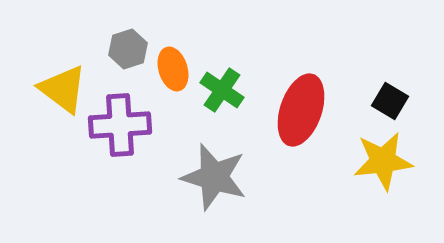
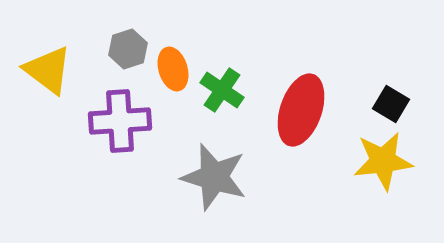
yellow triangle: moved 15 px left, 19 px up
black square: moved 1 px right, 3 px down
purple cross: moved 4 px up
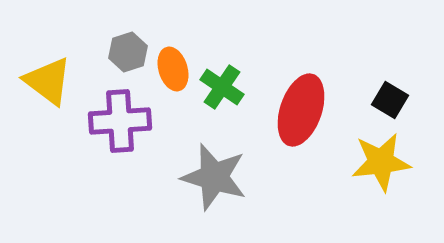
gray hexagon: moved 3 px down
yellow triangle: moved 11 px down
green cross: moved 3 px up
black square: moved 1 px left, 4 px up
yellow star: moved 2 px left, 1 px down
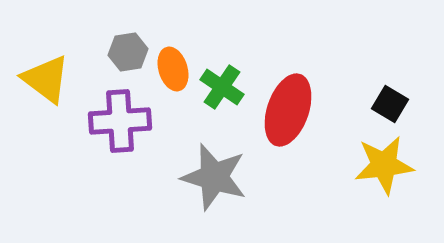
gray hexagon: rotated 9 degrees clockwise
yellow triangle: moved 2 px left, 2 px up
black square: moved 4 px down
red ellipse: moved 13 px left
yellow star: moved 3 px right, 3 px down
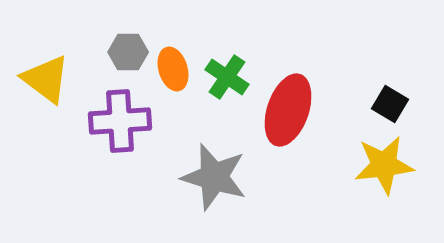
gray hexagon: rotated 9 degrees clockwise
green cross: moved 5 px right, 10 px up
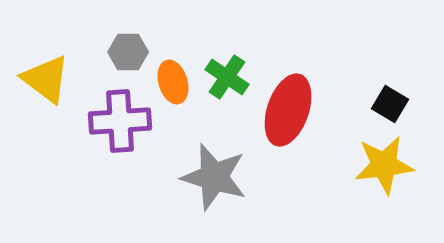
orange ellipse: moved 13 px down
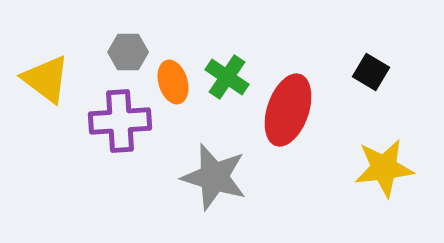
black square: moved 19 px left, 32 px up
yellow star: moved 3 px down
